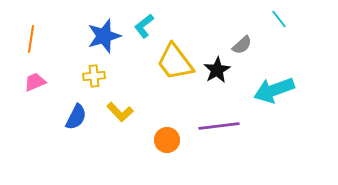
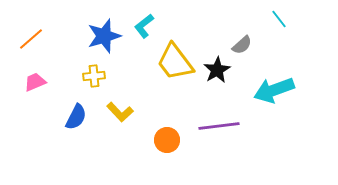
orange line: rotated 40 degrees clockwise
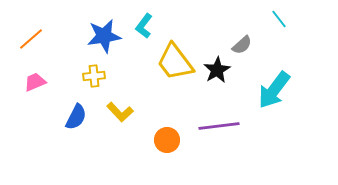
cyan L-shape: rotated 15 degrees counterclockwise
blue star: rotated 8 degrees clockwise
cyan arrow: rotated 33 degrees counterclockwise
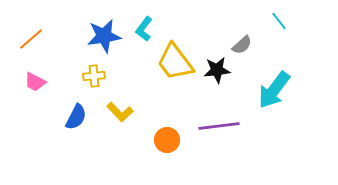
cyan line: moved 2 px down
cyan L-shape: moved 3 px down
black star: rotated 24 degrees clockwise
pink trapezoid: rotated 130 degrees counterclockwise
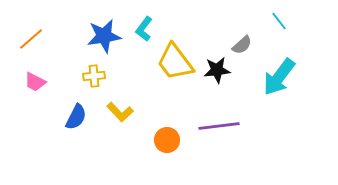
cyan arrow: moved 5 px right, 13 px up
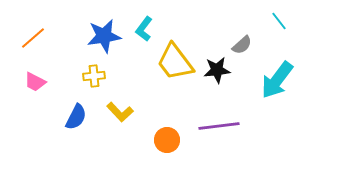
orange line: moved 2 px right, 1 px up
cyan arrow: moved 2 px left, 3 px down
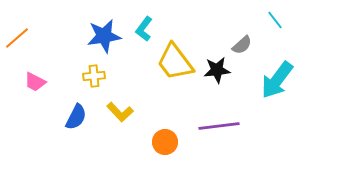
cyan line: moved 4 px left, 1 px up
orange line: moved 16 px left
orange circle: moved 2 px left, 2 px down
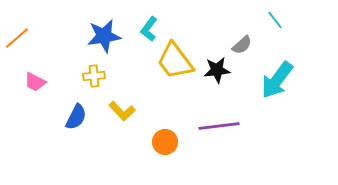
cyan L-shape: moved 5 px right
yellow trapezoid: moved 1 px up
yellow L-shape: moved 2 px right, 1 px up
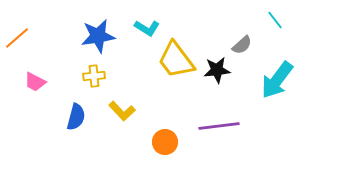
cyan L-shape: moved 2 px left, 1 px up; rotated 95 degrees counterclockwise
blue star: moved 6 px left
yellow trapezoid: moved 1 px right, 1 px up
blue semicircle: rotated 12 degrees counterclockwise
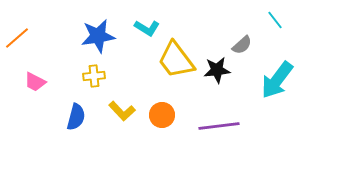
orange circle: moved 3 px left, 27 px up
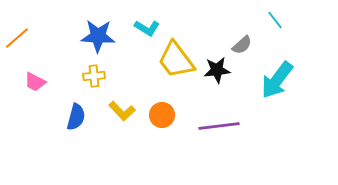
blue star: rotated 12 degrees clockwise
